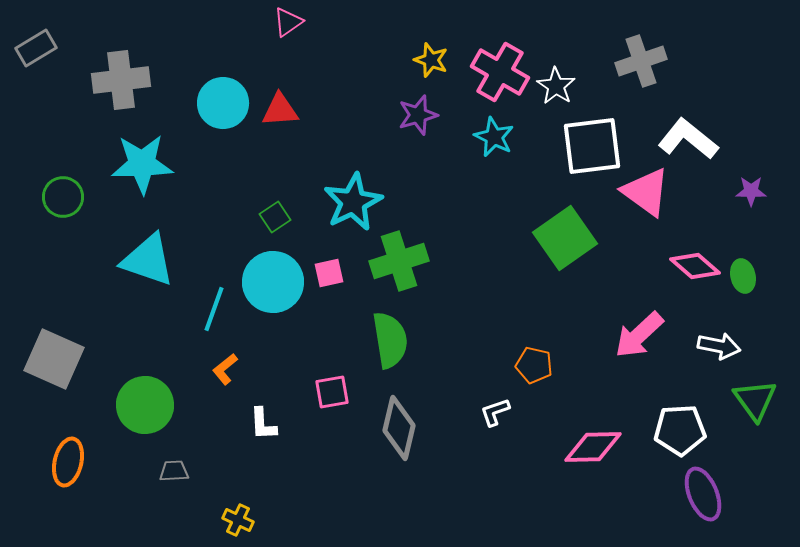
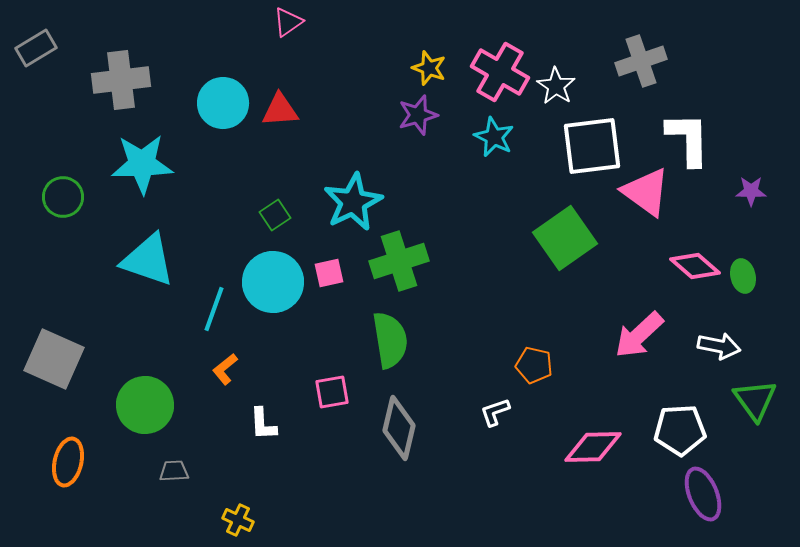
yellow star at (431, 60): moved 2 px left, 8 px down
white L-shape at (688, 139): rotated 50 degrees clockwise
green square at (275, 217): moved 2 px up
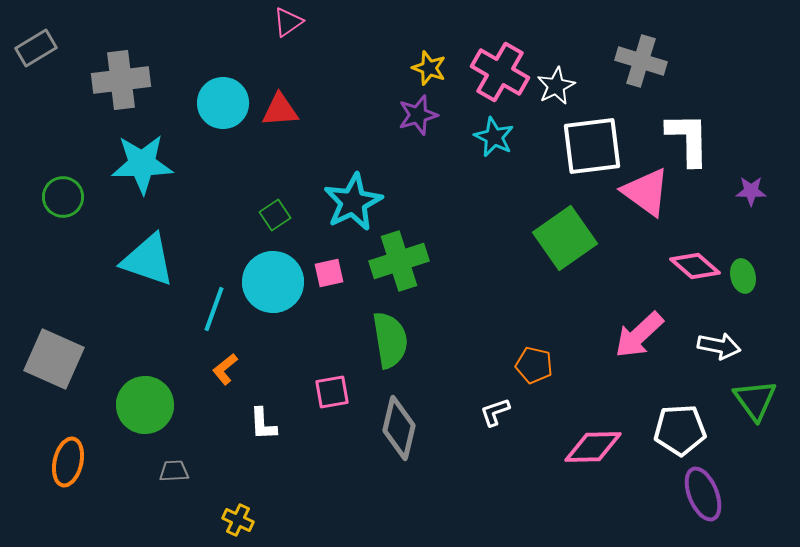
gray cross at (641, 61): rotated 36 degrees clockwise
white star at (556, 86): rotated 12 degrees clockwise
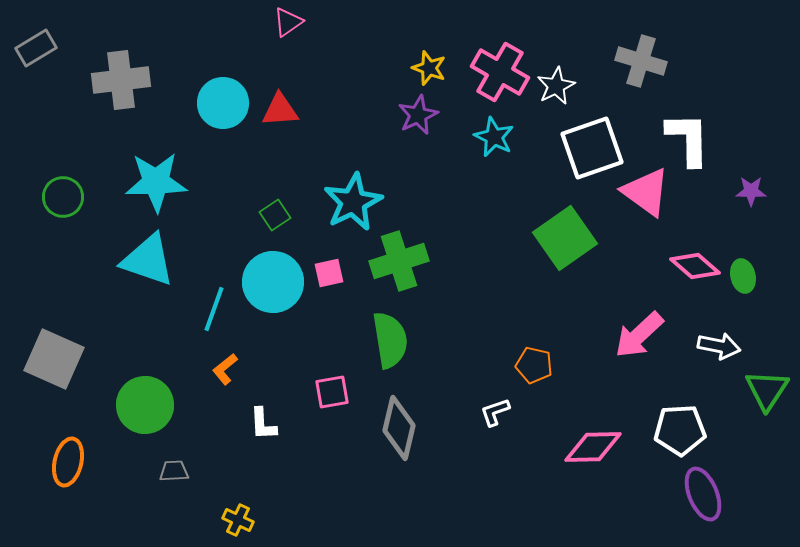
purple star at (418, 115): rotated 9 degrees counterclockwise
white square at (592, 146): moved 2 px down; rotated 12 degrees counterclockwise
cyan star at (142, 164): moved 14 px right, 18 px down
green triangle at (755, 400): moved 12 px right, 10 px up; rotated 9 degrees clockwise
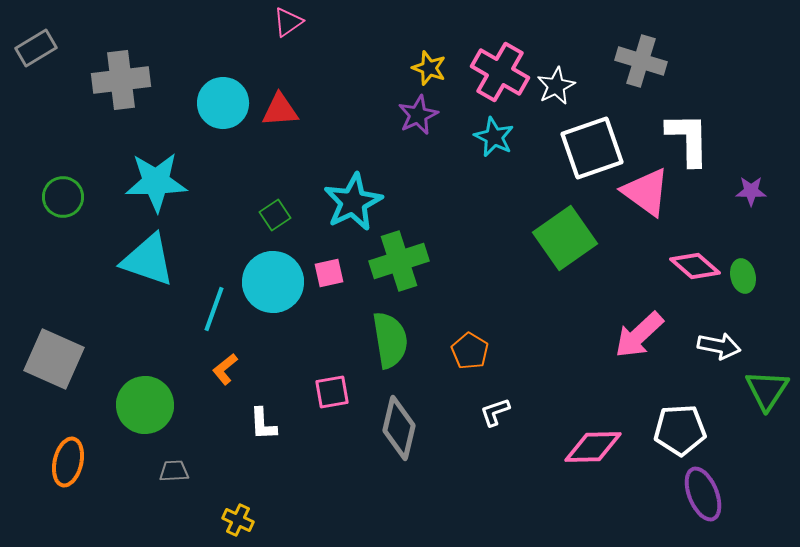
orange pentagon at (534, 365): moved 64 px left, 14 px up; rotated 18 degrees clockwise
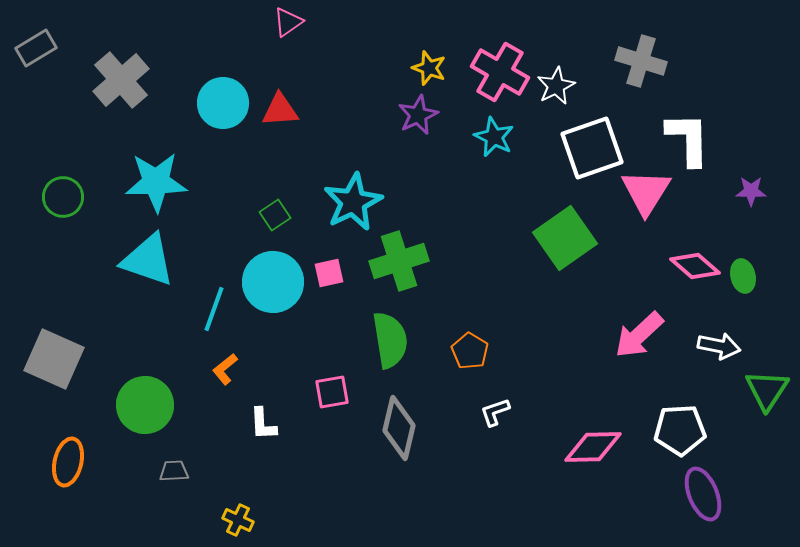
gray cross at (121, 80): rotated 34 degrees counterclockwise
pink triangle at (646, 192): rotated 26 degrees clockwise
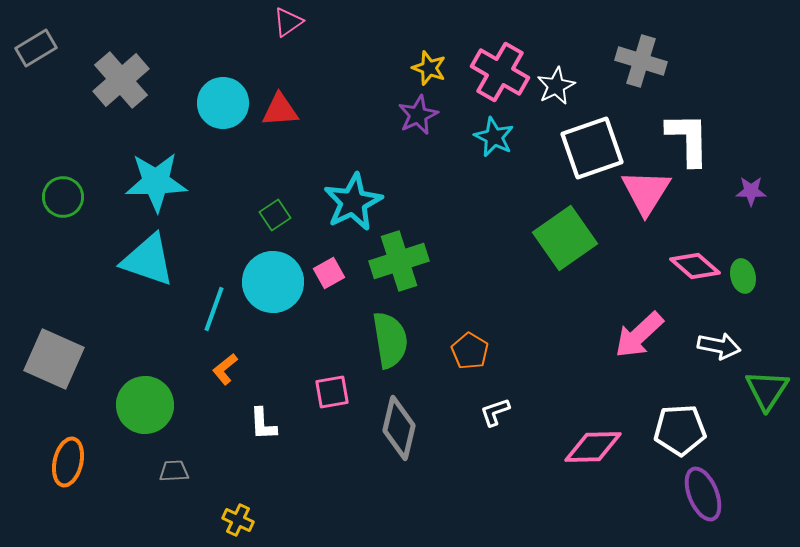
pink square at (329, 273): rotated 16 degrees counterclockwise
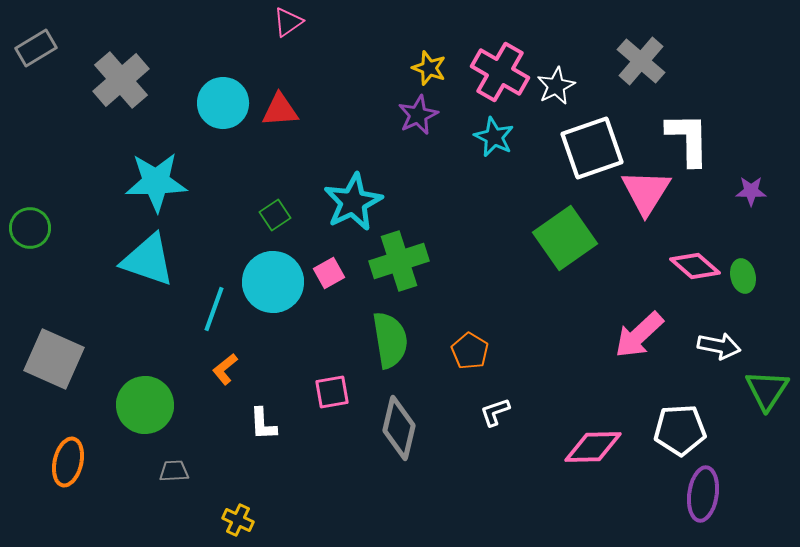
gray cross at (641, 61): rotated 24 degrees clockwise
green circle at (63, 197): moved 33 px left, 31 px down
purple ellipse at (703, 494): rotated 30 degrees clockwise
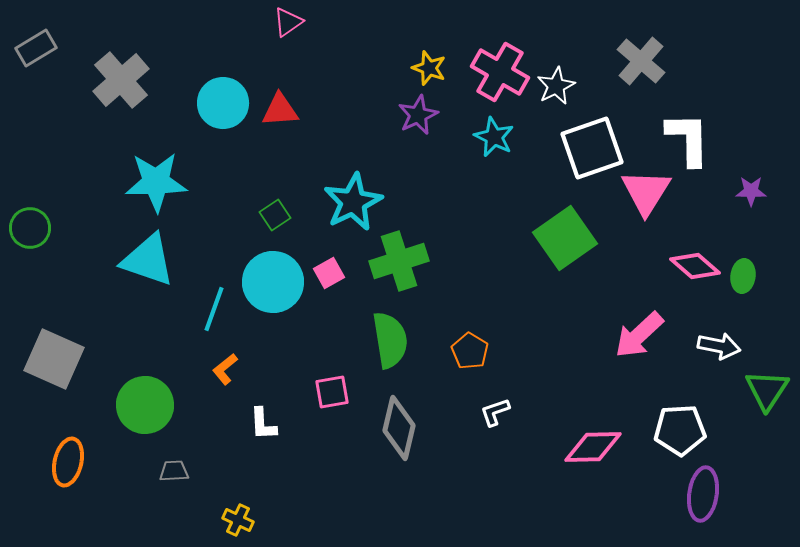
green ellipse at (743, 276): rotated 20 degrees clockwise
